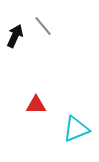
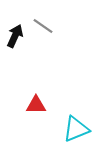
gray line: rotated 15 degrees counterclockwise
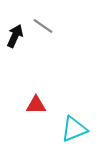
cyan triangle: moved 2 px left
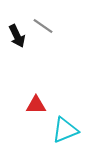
black arrow: moved 2 px right; rotated 130 degrees clockwise
cyan triangle: moved 9 px left, 1 px down
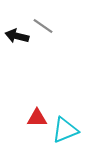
black arrow: rotated 130 degrees clockwise
red triangle: moved 1 px right, 13 px down
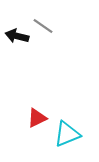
red triangle: rotated 25 degrees counterclockwise
cyan triangle: moved 2 px right, 4 px down
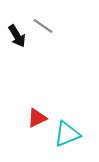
black arrow: rotated 135 degrees counterclockwise
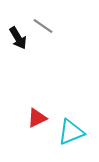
black arrow: moved 1 px right, 2 px down
cyan triangle: moved 4 px right, 2 px up
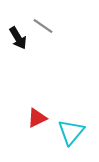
cyan triangle: rotated 28 degrees counterclockwise
